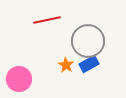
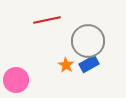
pink circle: moved 3 px left, 1 px down
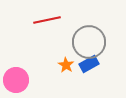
gray circle: moved 1 px right, 1 px down
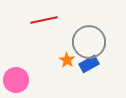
red line: moved 3 px left
orange star: moved 1 px right, 5 px up
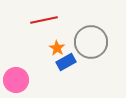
gray circle: moved 2 px right
orange star: moved 10 px left, 12 px up
blue rectangle: moved 23 px left, 2 px up
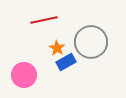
pink circle: moved 8 px right, 5 px up
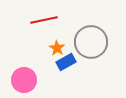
pink circle: moved 5 px down
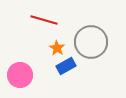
red line: rotated 28 degrees clockwise
blue rectangle: moved 4 px down
pink circle: moved 4 px left, 5 px up
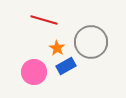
pink circle: moved 14 px right, 3 px up
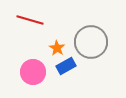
red line: moved 14 px left
pink circle: moved 1 px left
